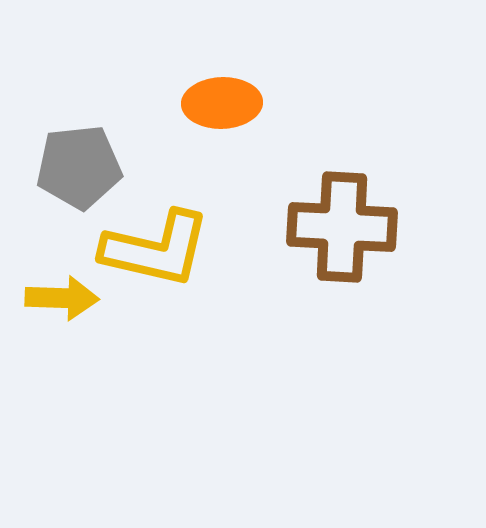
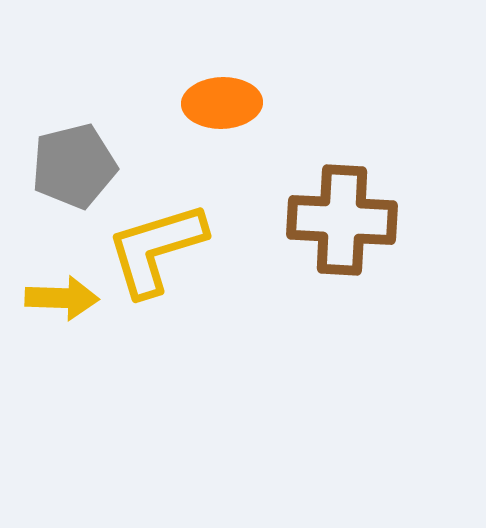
gray pentagon: moved 5 px left, 1 px up; rotated 8 degrees counterclockwise
brown cross: moved 7 px up
yellow L-shape: rotated 150 degrees clockwise
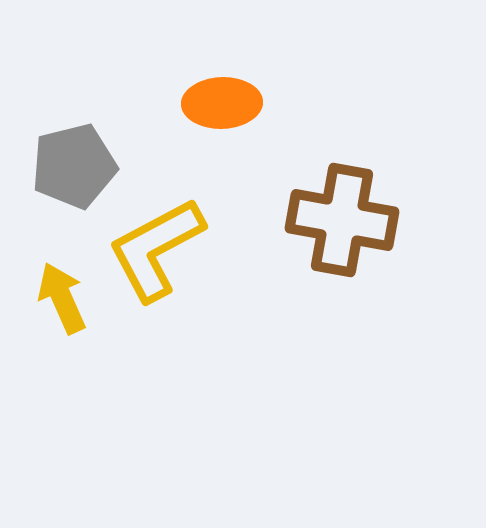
brown cross: rotated 7 degrees clockwise
yellow L-shape: rotated 11 degrees counterclockwise
yellow arrow: rotated 116 degrees counterclockwise
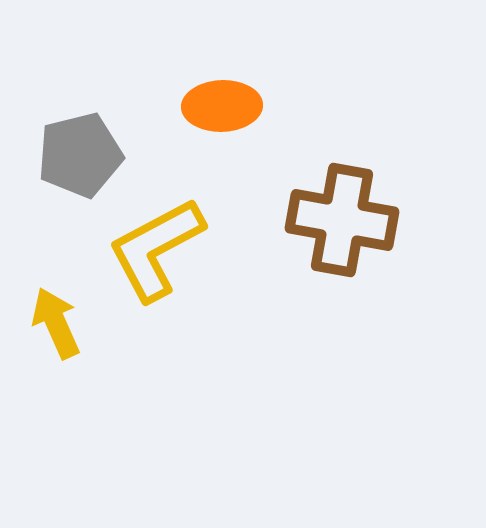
orange ellipse: moved 3 px down
gray pentagon: moved 6 px right, 11 px up
yellow arrow: moved 6 px left, 25 px down
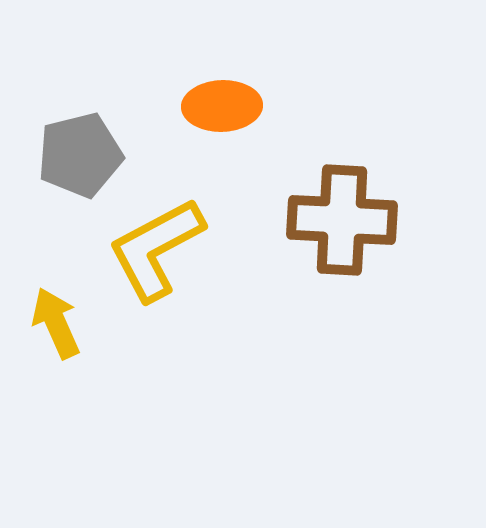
brown cross: rotated 7 degrees counterclockwise
